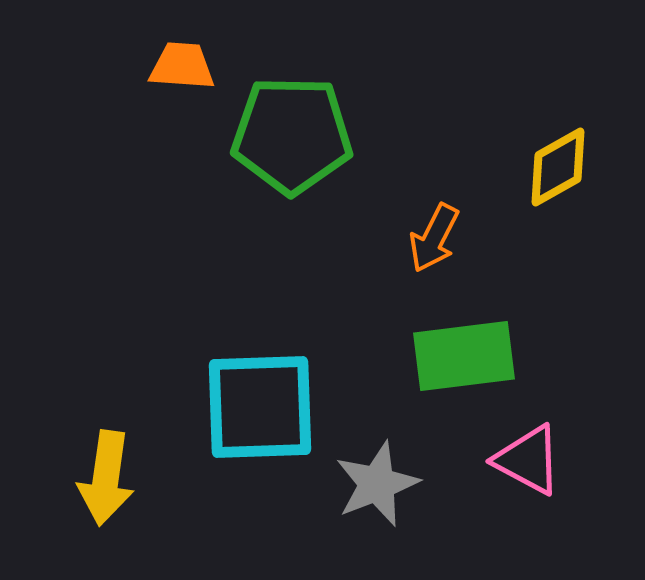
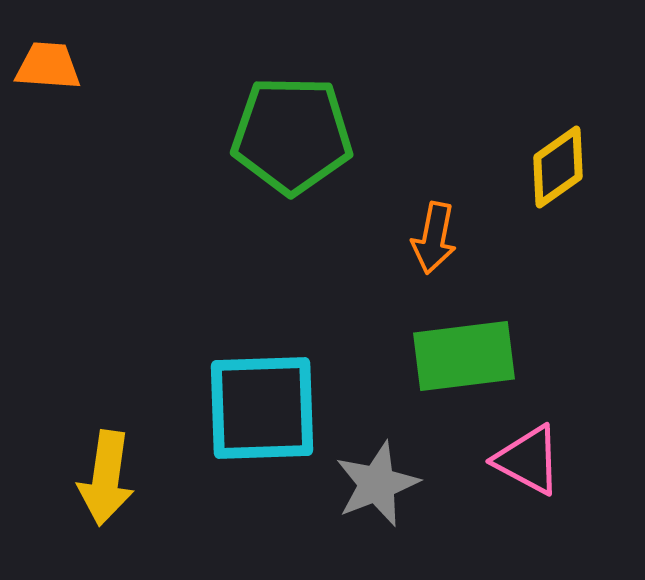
orange trapezoid: moved 134 px left
yellow diamond: rotated 6 degrees counterclockwise
orange arrow: rotated 16 degrees counterclockwise
cyan square: moved 2 px right, 1 px down
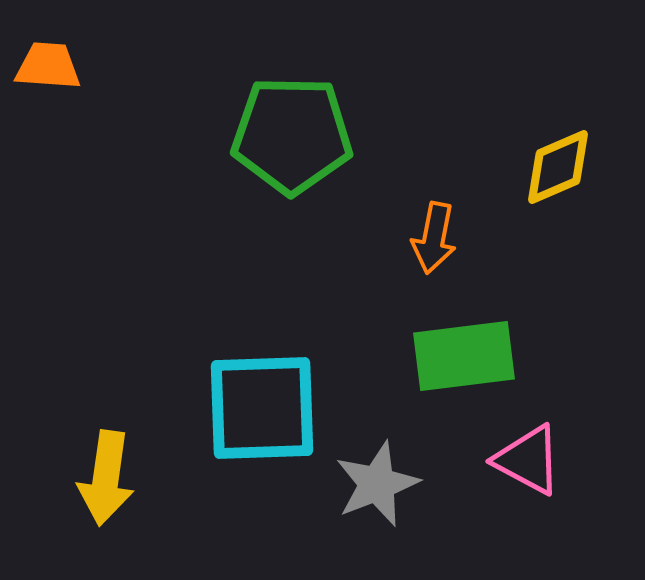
yellow diamond: rotated 12 degrees clockwise
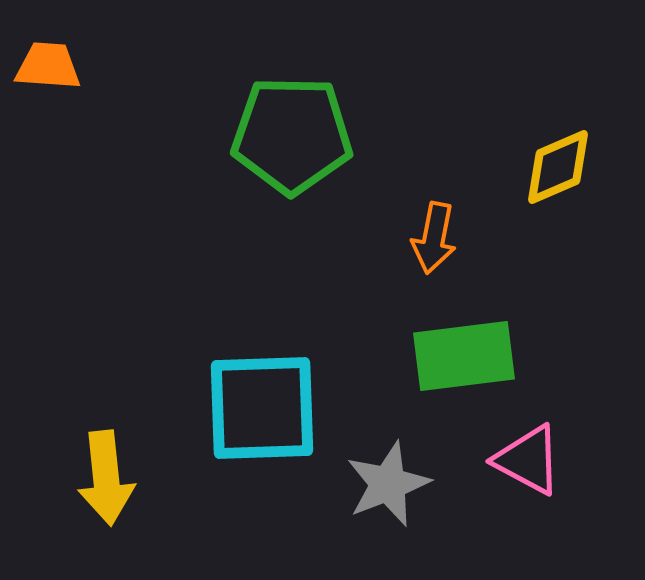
yellow arrow: rotated 14 degrees counterclockwise
gray star: moved 11 px right
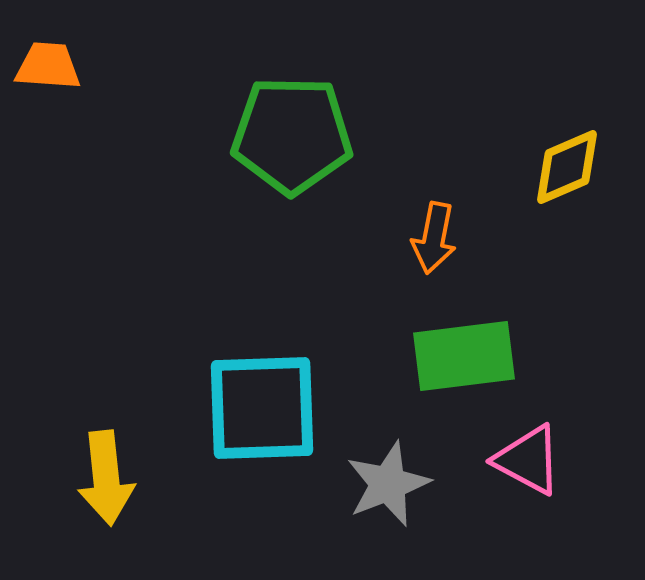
yellow diamond: moved 9 px right
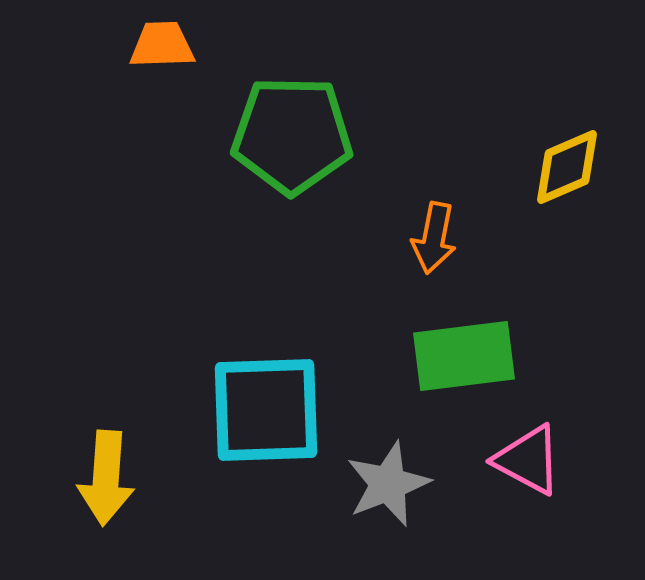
orange trapezoid: moved 114 px right, 21 px up; rotated 6 degrees counterclockwise
cyan square: moved 4 px right, 2 px down
yellow arrow: rotated 10 degrees clockwise
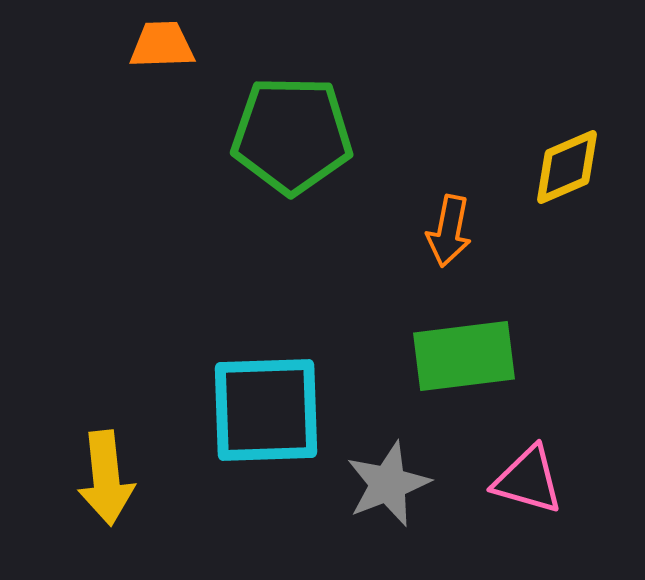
orange arrow: moved 15 px right, 7 px up
pink triangle: moved 20 px down; rotated 12 degrees counterclockwise
yellow arrow: rotated 10 degrees counterclockwise
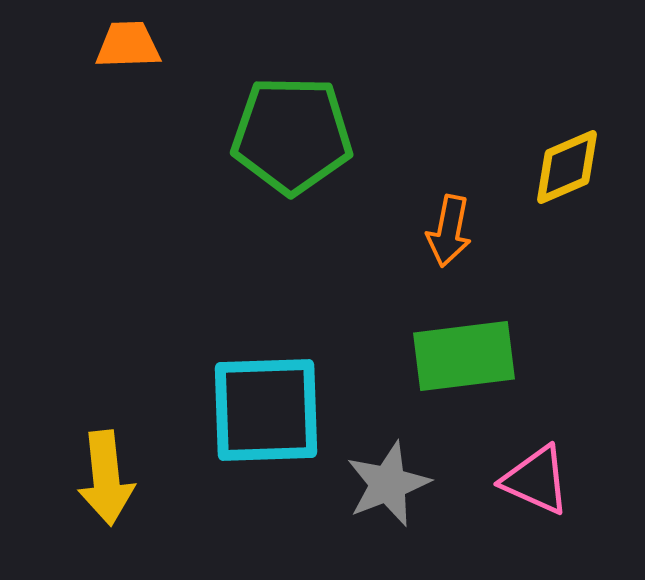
orange trapezoid: moved 34 px left
pink triangle: moved 8 px right; rotated 8 degrees clockwise
